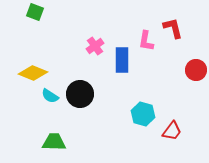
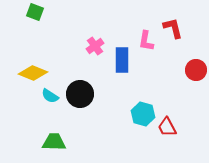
red trapezoid: moved 5 px left, 4 px up; rotated 115 degrees clockwise
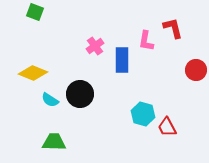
cyan semicircle: moved 4 px down
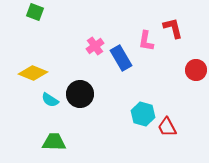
blue rectangle: moved 1 px left, 2 px up; rotated 30 degrees counterclockwise
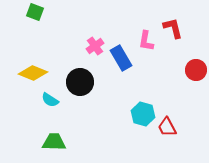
black circle: moved 12 px up
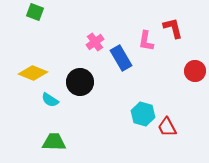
pink cross: moved 4 px up
red circle: moved 1 px left, 1 px down
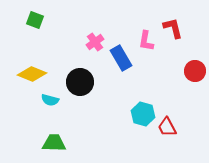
green square: moved 8 px down
yellow diamond: moved 1 px left, 1 px down
cyan semicircle: rotated 18 degrees counterclockwise
green trapezoid: moved 1 px down
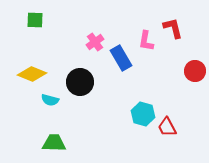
green square: rotated 18 degrees counterclockwise
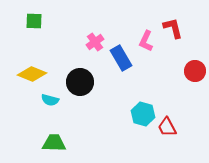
green square: moved 1 px left, 1 px down
pink L-shape: rotated 15 degrees clockwise
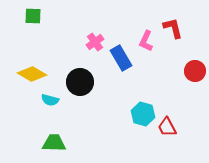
green square: moved 1 px left, 5 px up
yellow diamond: rotated 8 degrees clockwise
